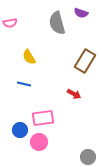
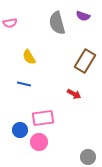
purple semicircle: moved 2 px right, 3 px down
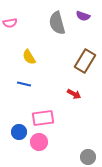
blue circle: moved 1 px left, 2 px down
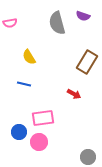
brown rectangle: moved 2 px right, 1 px down
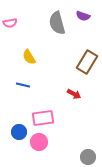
blue line: moved 1 px left, 1 px down
